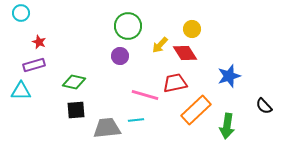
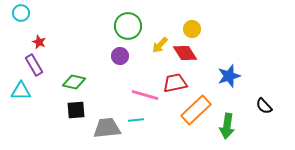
purple rectangle: rotated 75 degrees clockwise
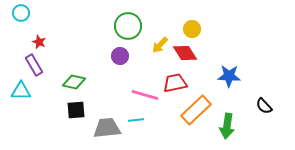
blue star: rotated 20 degrees clockwise
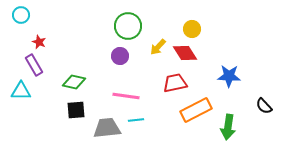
cyan circle: moved 2 px down
yellow arrow: moved 2 px left, 2 px down
pink line: moved 19 px left, 1 px down; rotated 8 degrees counterclockwise
orange rectangle: rotated 16 degrees clockwise
green arrow: moved 1 px right, 1 px down
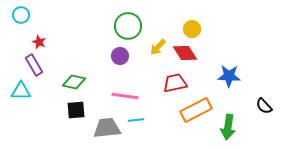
pink line: moved 1 px left
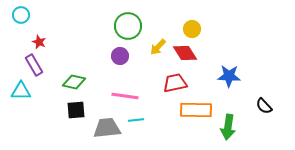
orange rectangle: rotated 28 degrees clockwise
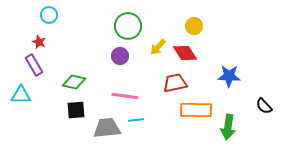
cyan circle: moved 28 px right
yellow circle: moved 2 px right, 3 px up
cyan triangle: moved 4 px down
